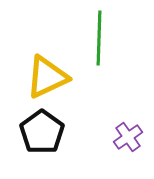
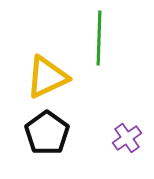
black pentagon: moved 5 px right, 1 px down
purple cross: moved 1 px left, 1 px down
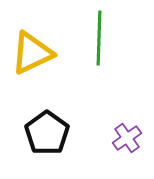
yellow triangle: moved 15 px left, 24 px up
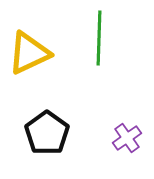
yellow triangle: moved 3 px left
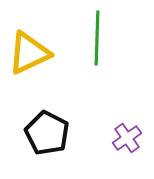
green line: moved 2 px left
black pentagon: rotated 9 degrees counterclockwise
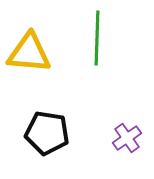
yellow triangle: rotated 30 degrees clockwise
black pentagon: rotated 18 degrees counterclockwise
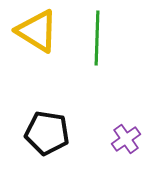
yellow triangle: moved 8 px right, 22 px up; rotated 27 degrees clockwise
purple cross: moved 1 px left, 1 px down
